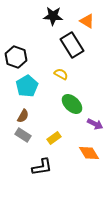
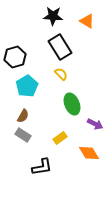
black rectangle: moved 12 px left, 2 px down
black hexagon: moved 1 px left; rotated 25 degrees clockwise
yellow semicircle: rotated 16 degrees clockwise
green ellipse: rotated 25 degrees clockwise
yellow rectangle: moved 6 px right
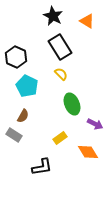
black star: rotated 24 degrees clockwise
black hexagon: moved 1 px right; rotated 20 degrees counterclockwise
cyan pentagon: rotated 15 degrees counterclockwise
gray rectangle: moved 9 px left
orange diamond: moved 1 px left, 1 px up
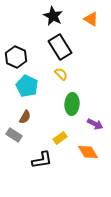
orange triangle: moved 4 px right, 2 px up
green ellipse: rotated 25 degrees clockwise
brown semicircle: moved 2 px right, 1 px down
black L-shape: moved 7 px up
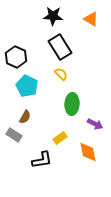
black star: rotated 24 degrees counterclockwise
orange diamond: rotated 20 degrees clockwise
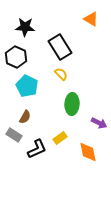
black star: moved 28 px left, 11 px down
purple arrow: moved 4 px right, 1 px up
black L-shape: moved 5 px left, 11 px up; rotated 15 degrees counterclockwise
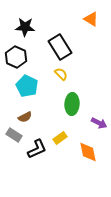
brown semicircle: rotated 32 degrees clockwise
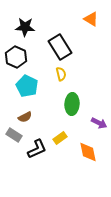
yellow semicircle: rotated 32 degrees clockwise
